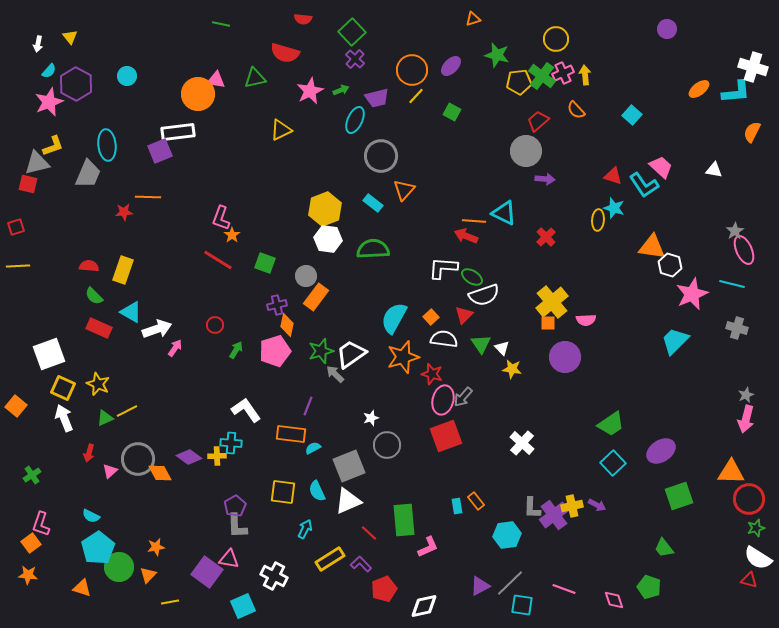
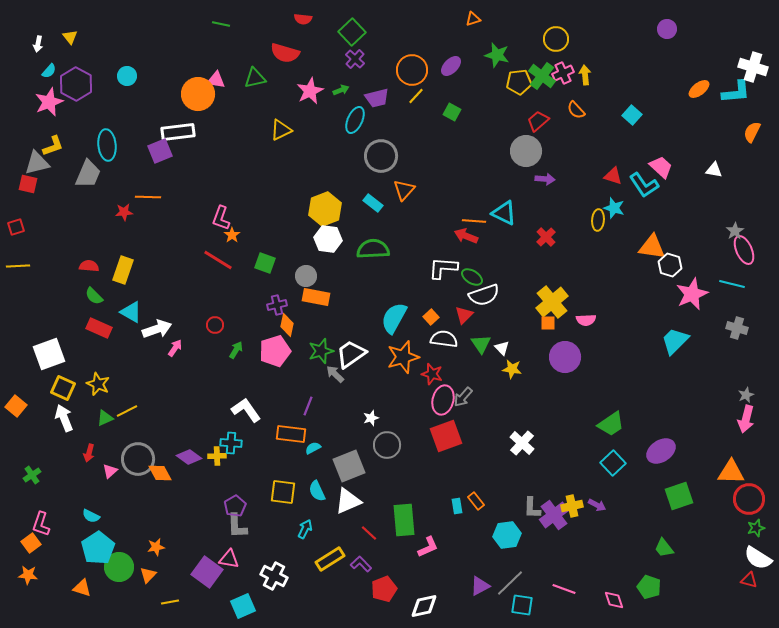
orange rectangle at (316, 297): rotated 64 degrees clockwise
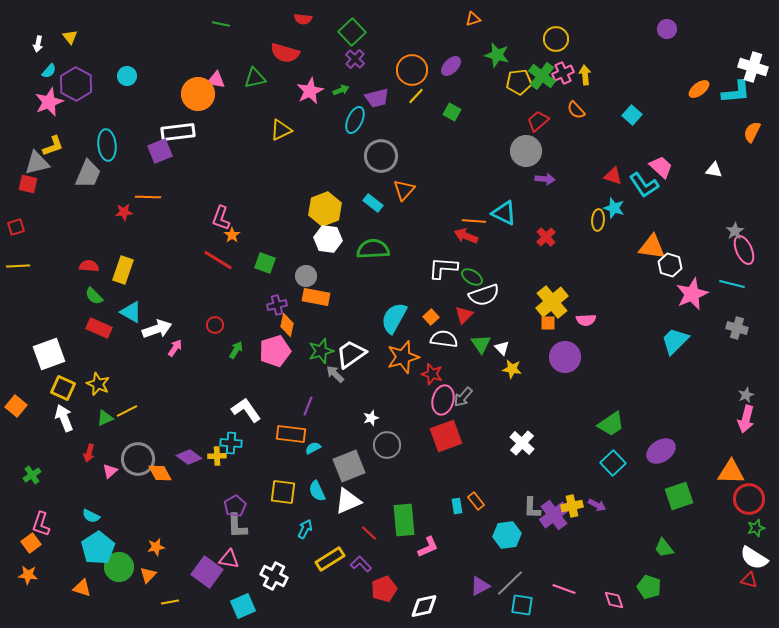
white semicircle at (758, 558): moved 4 px left
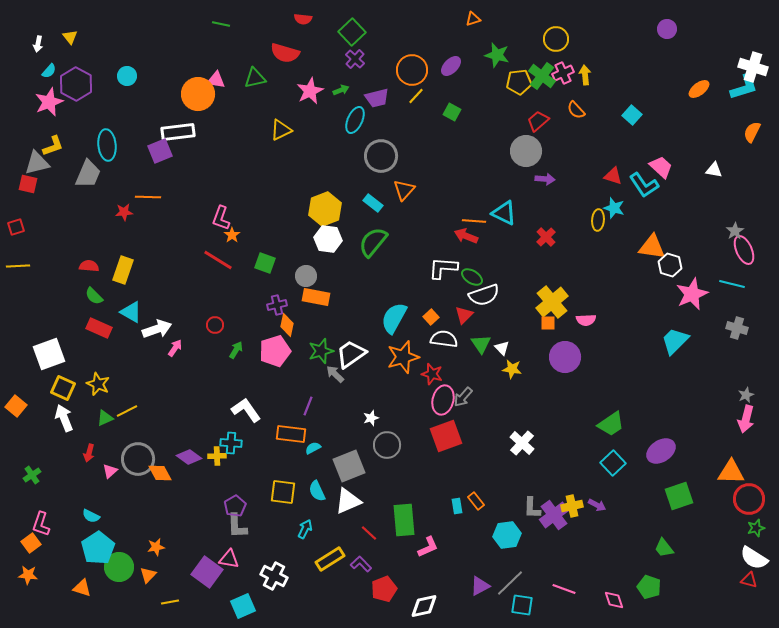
cyan L-shape at (736, 92): moved 8 px right, 5 px up; rotated 12 degrees counterclockwise
green semicircle at (373, 249): moved 7 px up; rotated 48 degrees counterclockwise
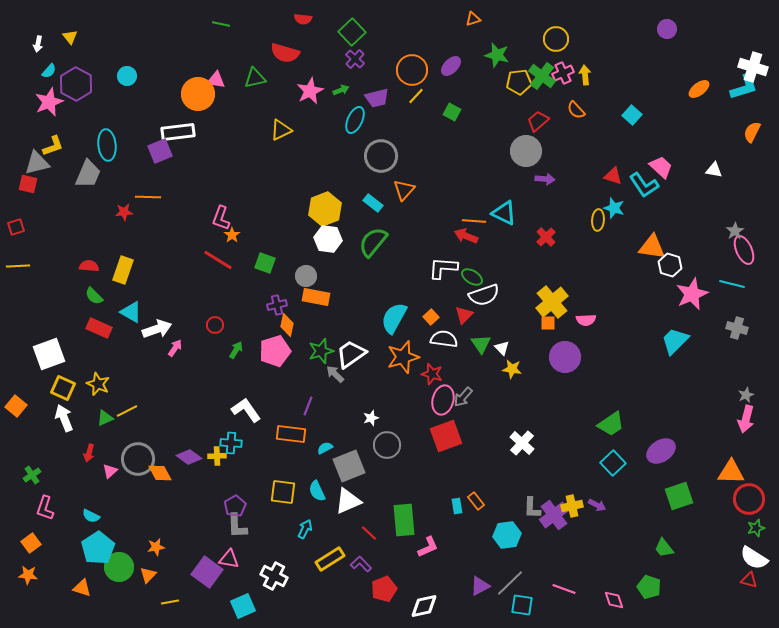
cyan semicircle at (313, 448): moved 12 px right
pink L-shape at (41, 524): moved 4 px right, 16 px up
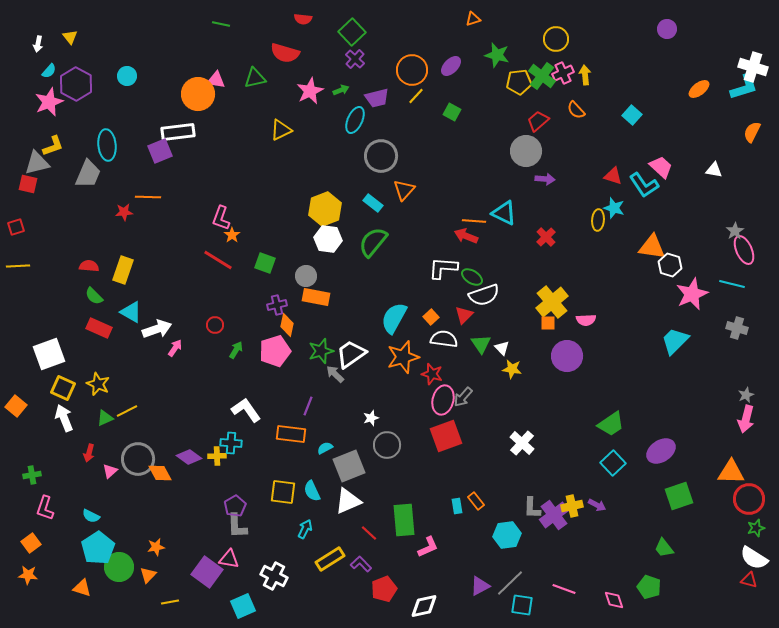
purple circle at (565, 357): moved 2 px right, 1 px up
green cross at (32, 475): rotated 24 degrees clockwise
cyan semicircle at (317, 491): moved 5 px left
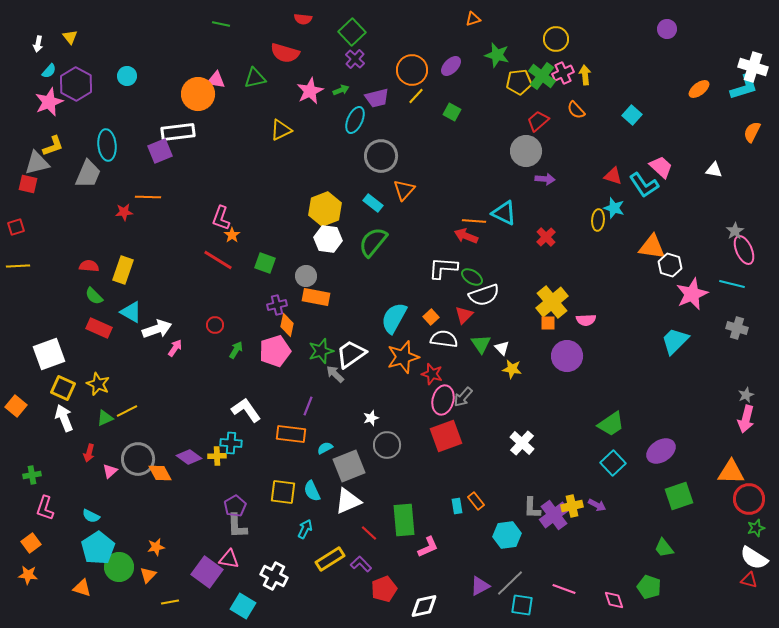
cyan square at (243, 606): rotated 35 degrees counterclockwise
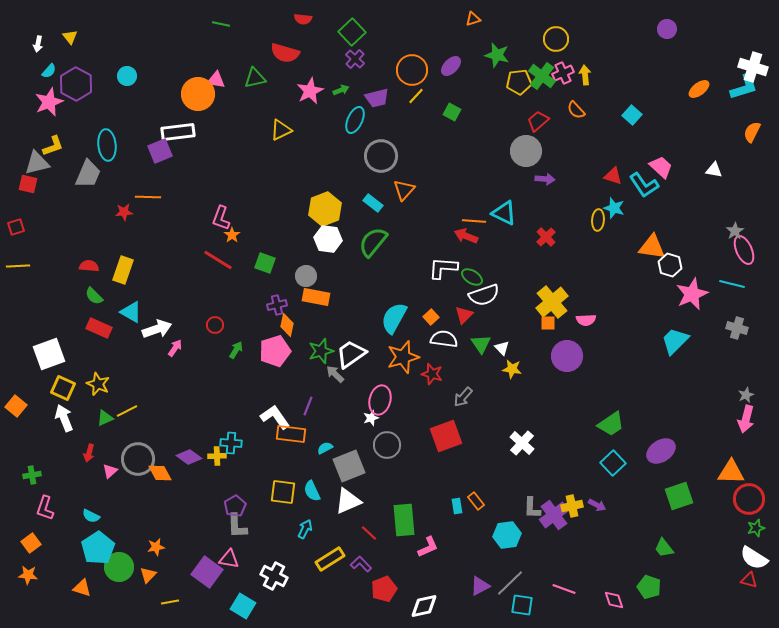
pink ellipse at (443, 400): moved 63 px left
white L-shape at (246, 410): moved 29 px right, 7 px down
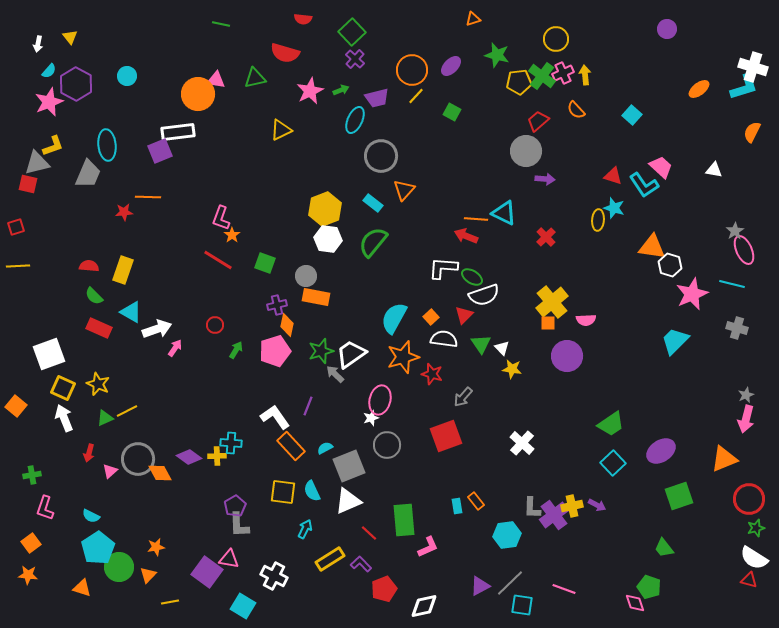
orange line at (474, 221): moved 2 px right, 2 px up
orange rectangle at (291, 434): moved 12 px down; rotated 40 degrees clockwise
orange triangle at (731, 472): moved 7 px left, 13 px up; rotated 24 degrees counterclockwise
gray L-shape at (237, 526): moved 2 px right, 1 px up
pink diamond at (614, 600): moved 21 px right, 3 px down
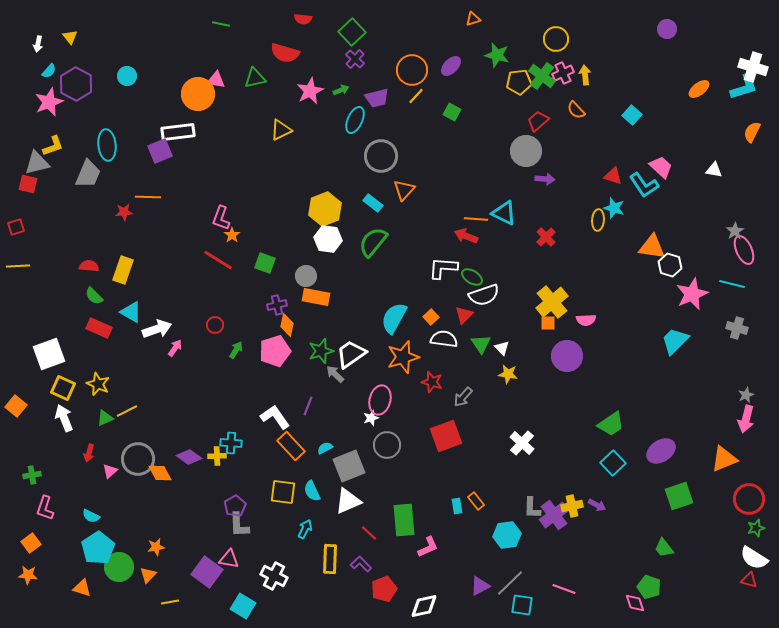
yellow star at (512, 369): moved 4 px left, 5 px down
red star at (432, 374): moved 8 px down
yellow rectangle at (330, 559): rotated 56 degrees counterclockwise
